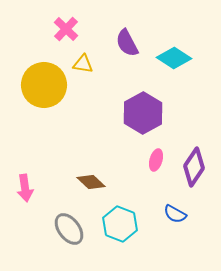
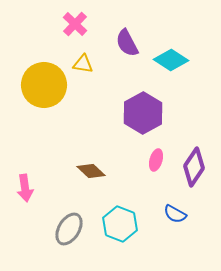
pink cross: moved 9 px right, 5 px up
cyan diamond: moved 3 px left, 2 px down
brown diamond: moved 11 px up
gray ellipse: rotated 68 degrees clockwise
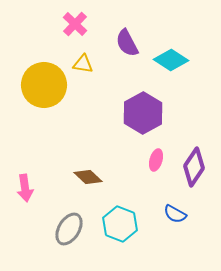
brown diamond: moved 3 px left, 6 px down
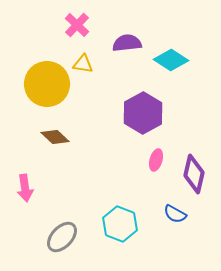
pink cross: moved 2 px right, 1 px down
purple semicircle: rotated 112 degrees clockwise
yellow circle: moved 3 px right, 1 px up
purple diamond: moved 7 px down; rotated 21 degrees counterclockwise
brown diamond: moved 33 px left, 40 px up
gray ellipse: moved 7 px left, 8 px down; rotated 12 degrees clockwise
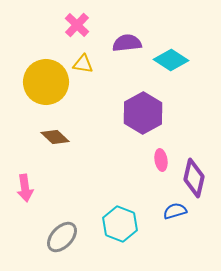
yellow circle: moved 1 px left, 2 px up
pink ellipse: moved 5 px right; rotated 25 degrees counterclockwise
purple diamond: moved 4 px down
blue semicircle: moved 3 px up; rotated 135 degrees clockwise
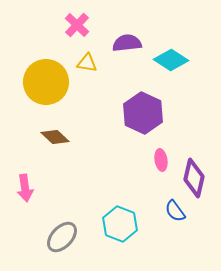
yellow triangle: moved 4 px right, 1 px up
purple hexagon: rotated 6 degrees counterclockwise
blue semicircle: rotated 110 degrees counterclockwise
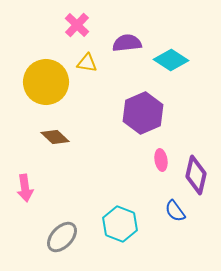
purple hexagon: rotated 12 degrees clockwise
purple diamond: moved 2 px right, 3 px up
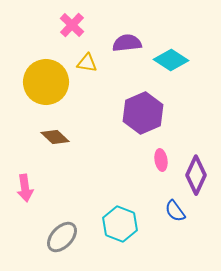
pink cross: moved 5 px left
purple diamond: rotated 12 degrees clockwise
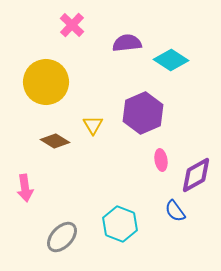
yellow triangle: moved 6 px right, 62 px down; rotated 50 degrees clockwise
brown diamond: moved 4 px down; rotated 12 degrees counterclockwise
purple diamond: rotated 36 degrees clockwise
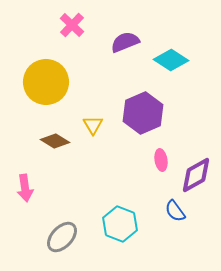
purple semicircle: moved 2 px left, 1 px up; rotated 16 degrees counterclockwise
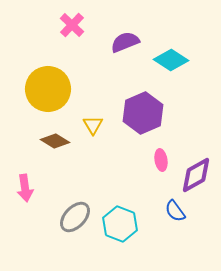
yellow circle: moved 2 px right, 7 px down
gray ellipse: moved 13 px right, 20 px up
